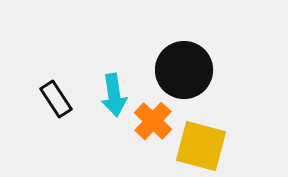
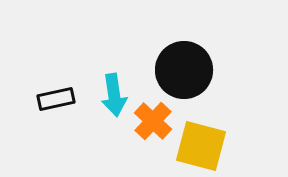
black rectangle: rotated 69 degrees counterclockwise
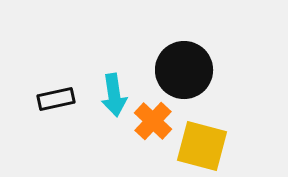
yellow square: moved 1 px right
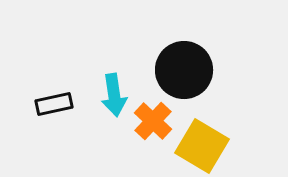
black rectangle: moved 2 px left, 5 px down
yellow square: rotated 16 degrees clockwise
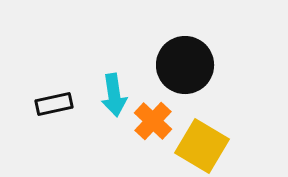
black circle: moved 1 px right, 5 px up
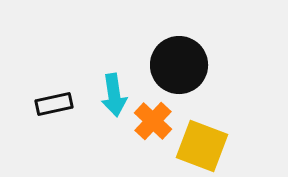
black circle: moved 6 px left
yellow square: rotated 10 degrees counterclockwise
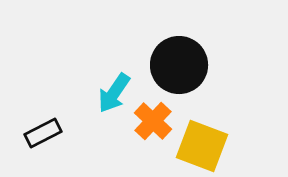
cyan arrow: moved 2 px up; rotated 42 degrees clockwise
black rectangle: moved 11 px left, 29 px down; rotated 15 degrees counterclockwise
